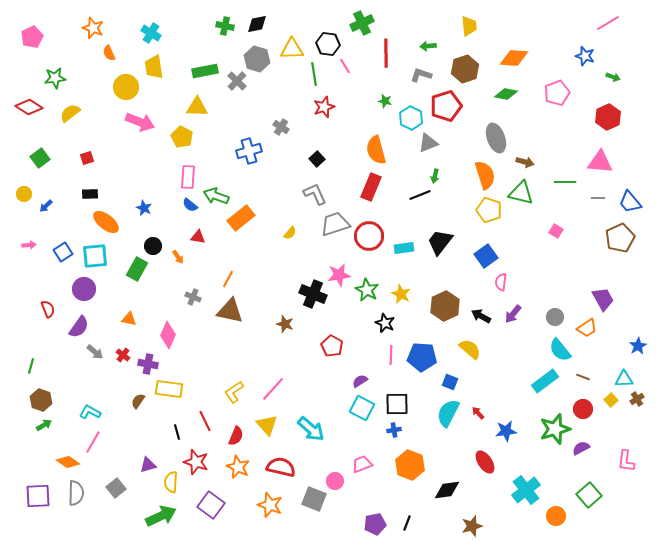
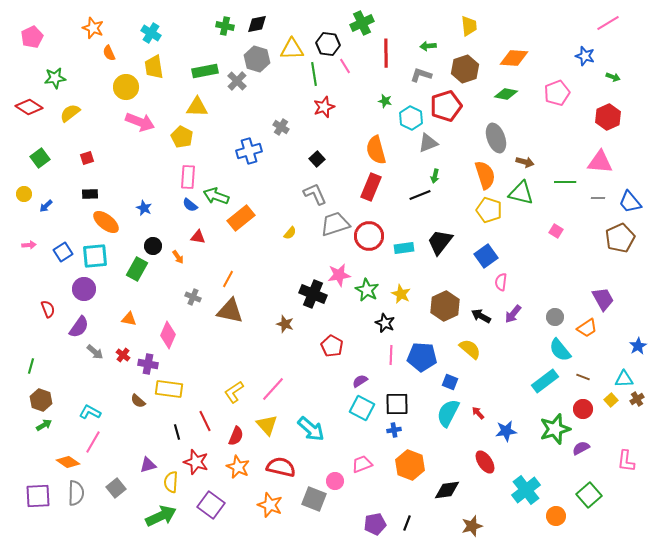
brown semicircle at (138, 401): rotated 84 degrees counterclockwise
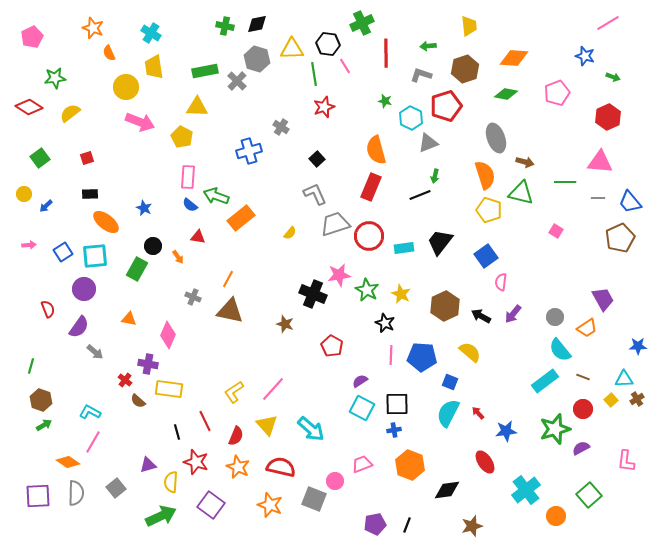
blue star at (638, 346): rotated 30 degrees clockwise
yellow semicircle at (470, 349): moved 3 px down
red cross at (123, 355): moved 2 px right, 25 px down
black line at (407, 523): moved 2 px down
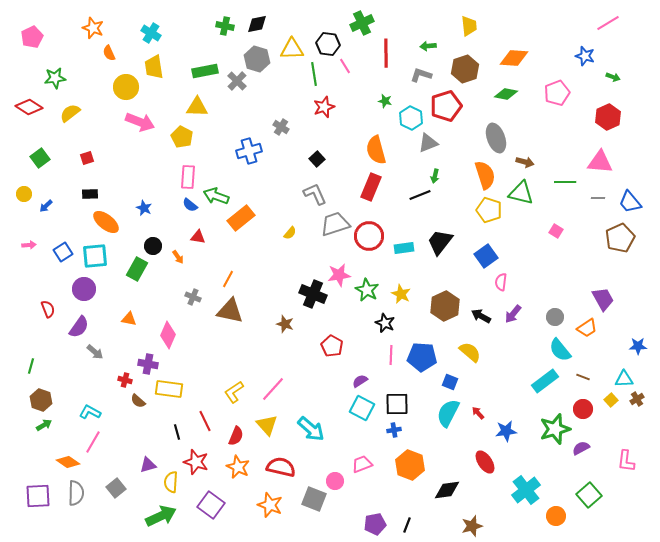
red cross at (125, 380): rotated 24 degrees counterclockwise
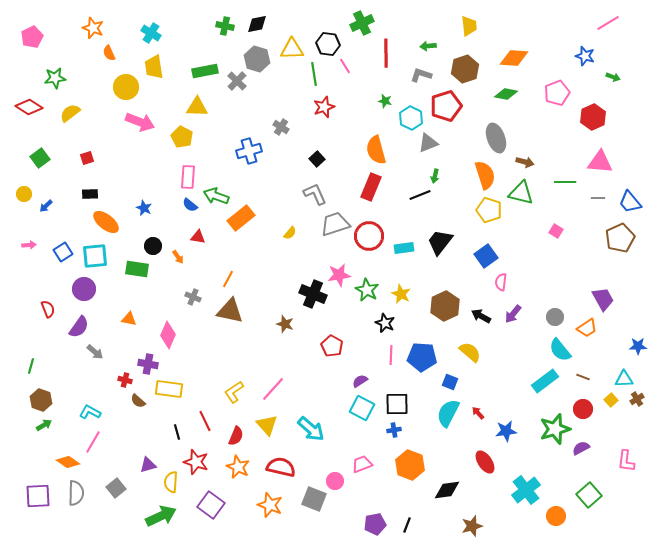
red hexagon at (608, 117): moved 15 px left
green rectangle at (137, 269): rotated 70 degrees clockwise
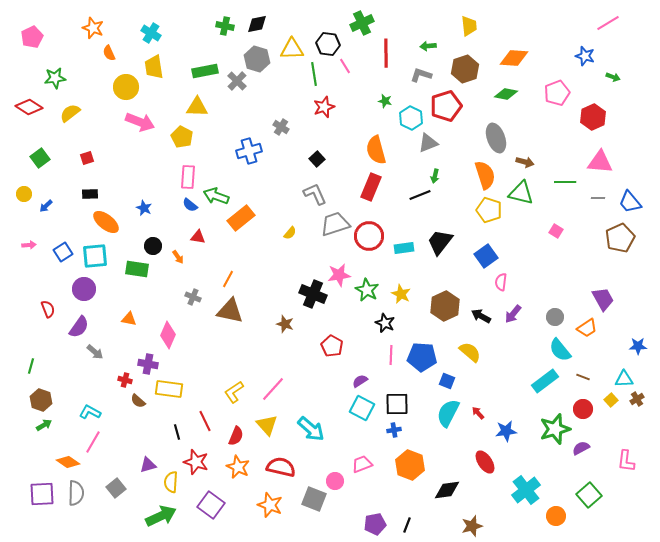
blue square at (450, 382): moved 3 px left, 1 px up
purple square at (38, 496): moved 4 px right, 2 px up
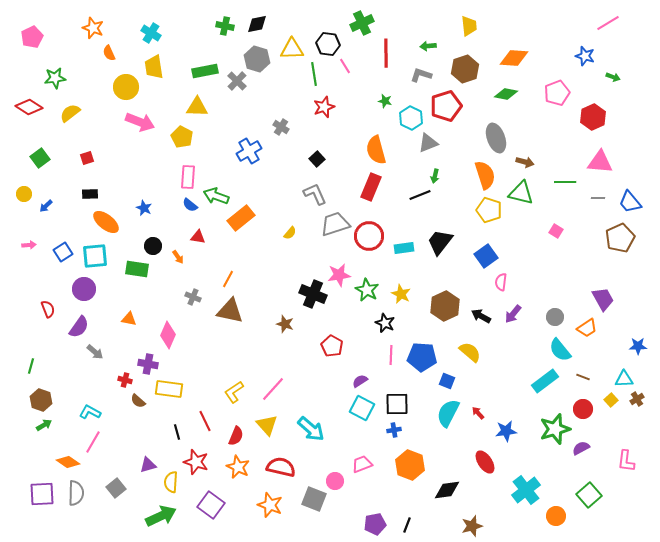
blue cross at (249, 151): rotated 15 degrees counterclockwise
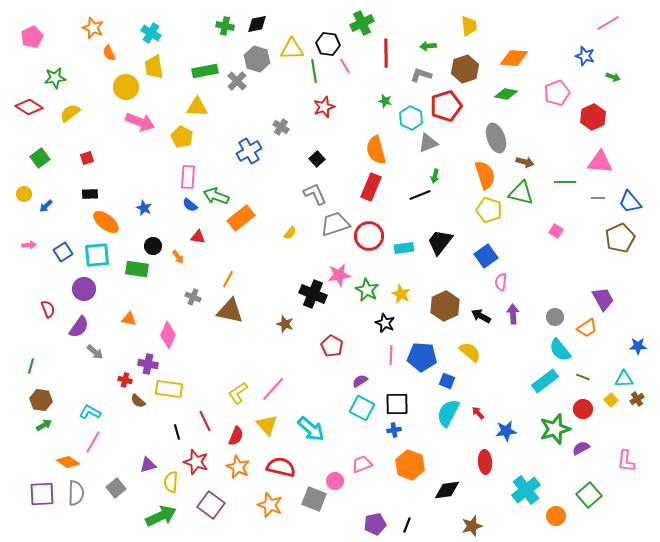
green line at (314, 74): moved 3 px up
cyan square at (95, 256): moved 2 px right, 1 px up
purple arrow at (513, 314): rotated 138 degrees clockwise
yellow L-shape at (234, 392): moved 4 px right, 1 px down
brown hexagon at (41, 400): rotated 10 degrees counterclockwise
red ellipse at (485, 462): rotated 30 degrees clockwise
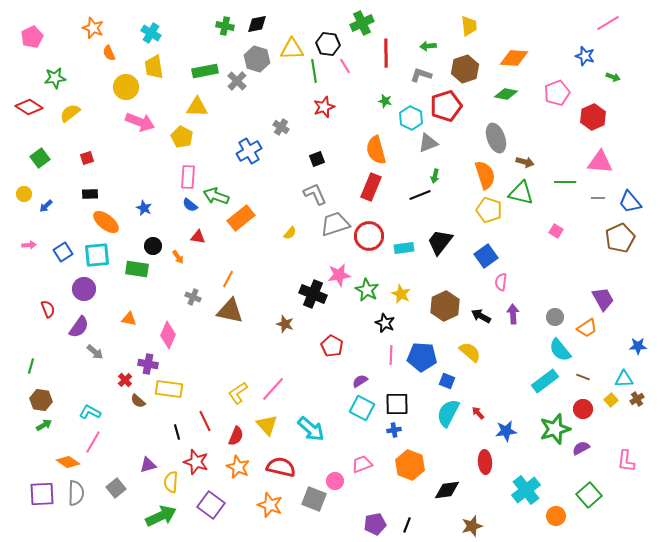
black square at (317, 159): rotated 21 degrees clockwise
red cross at (125, 380): rotated 32 degrees clockwise
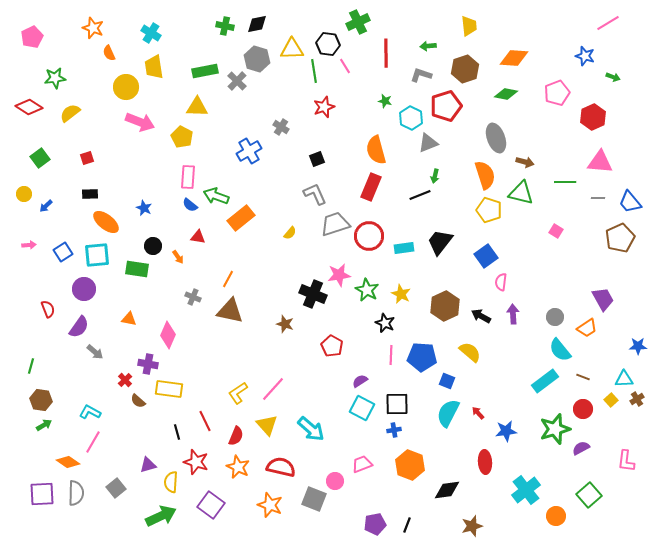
green cross at (362, 23): moved 4 px left, 1 px up
